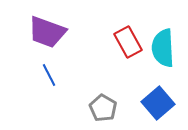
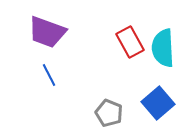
red rectangle: moved 2 px right
gray pentagon: moved 6 px right, 5 px down; rotated 8 degrees counterclockwise
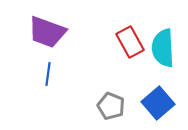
blue line: moved 1 px left, 1 px up; rotated 35 degrees clockwise
gray pentagon: moved 2 px right, 7 px up
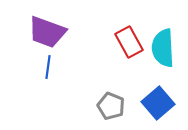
red rectangle: moved 1 px left
blue line: moved 7 px up
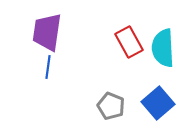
purple trapezoid: rotated 78 degrees clockwise
